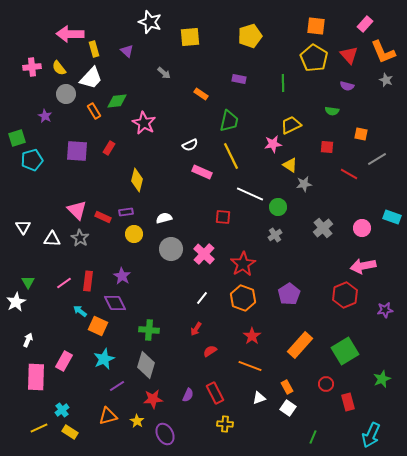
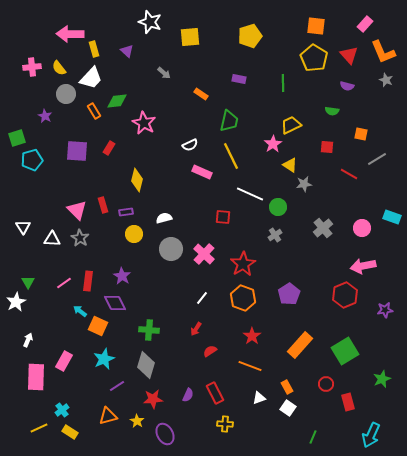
pink star at (273, 144): rotated 24 degrees counterclockwise
red rectangle at (103, 217): moved 12 px up; rotated 49 degrees clockwise
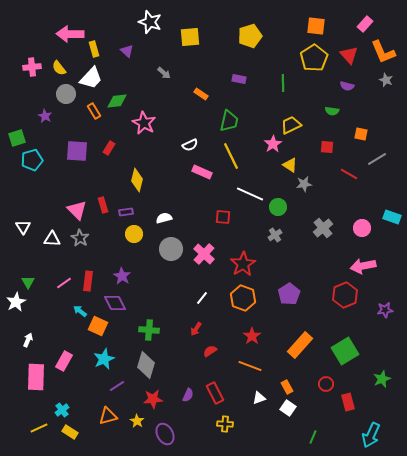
yellow pentagon at (314, 58): rotated 8 degrees clockwise
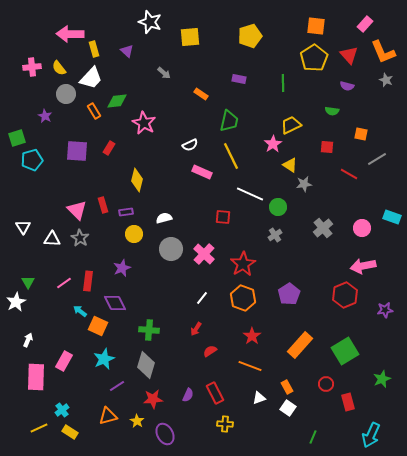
purple star at (122, 276): moved 8 px up; rotated 18 degrees clockwise
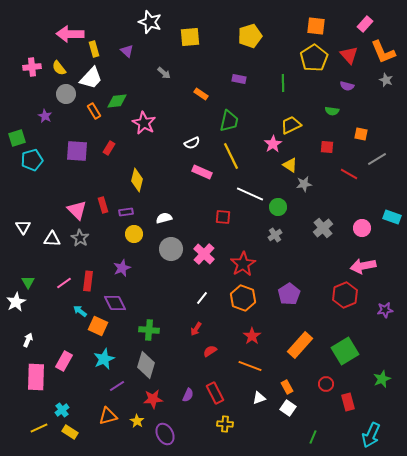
white semicircle at (190, 145): moved 2 px right, 2 px up
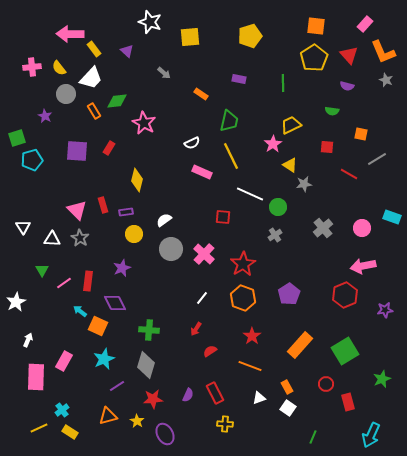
yellow rectangle at (94, 49): rotated 21 degrees counterclockwise
white semicircle at (164, 218): moved 2 px down; rotated 21 degrees counterclockwise
green triangle at (28, 282): moved 14 px right, 12 px up
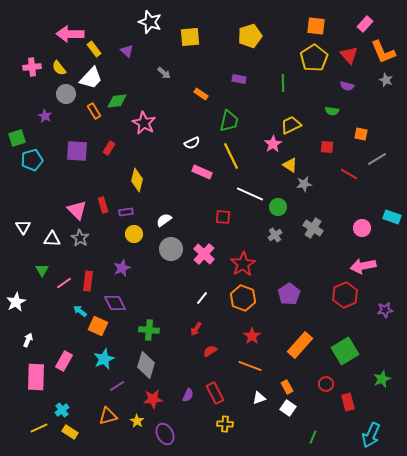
gray cross at (323, 228): moved 10 px left; rotated 18 degrees counterclockwise
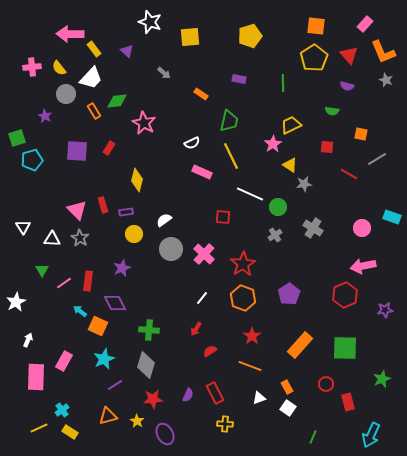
green square at (345, 351): moved 3 px up; rotated 32 degrees clockwise
purple line at (117, 386): moved 2 px left, 1 px up
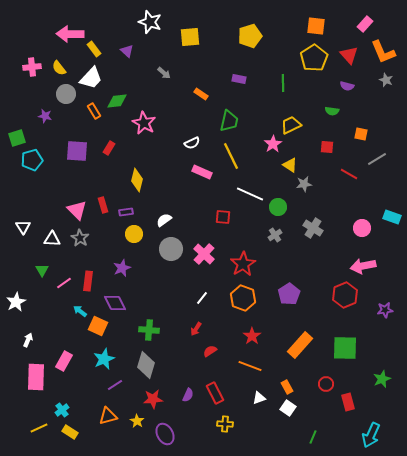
purple star at (45, 116): rotated 16 degrees counterclockwise
